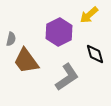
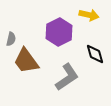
yellow arrow: rotated 126 degrees counterclockwise
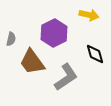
purple hexagon: moved 5 px left, 1 px down
brown trapezoid: moved 6 px right, 1 px down
gray L-shape: moved 1 px left
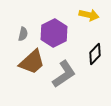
gray semicircle: moved 12 px right, 5 px up
black diamond: rotated 60 degrees clockwise
brown trapezoid: rotated 96 degrees counterclockwise
gray L-shape: moved 2 px left, 3 px up
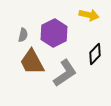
gray semicircle: moved 1 px down
brown trapezoid: rotated 104 degrees clockwise
gray L-shape: moved 1 px right, 1 px up
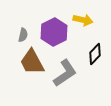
yellow arrow: moved 6 px left, 5 px down
purple hexagon: moved 1 px up
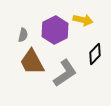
purple hexagon: moved 1 px right, 2 px up
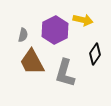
black diamond: rotated 10 degrees counterclockwise
gray L-shape: rotated 140 degrees clockwise
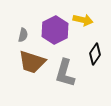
brown trapezoid: rotated 44 degrees counterclockwise
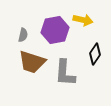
purple hexagon: rotated 16 degrees clockwise
gray L-shape: rotated 12 degrees counterclockwise
